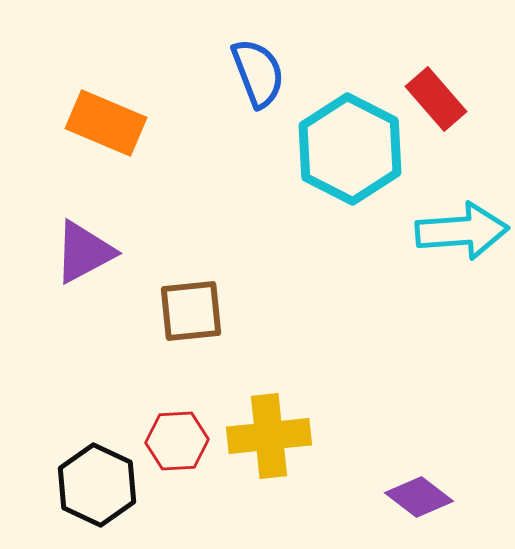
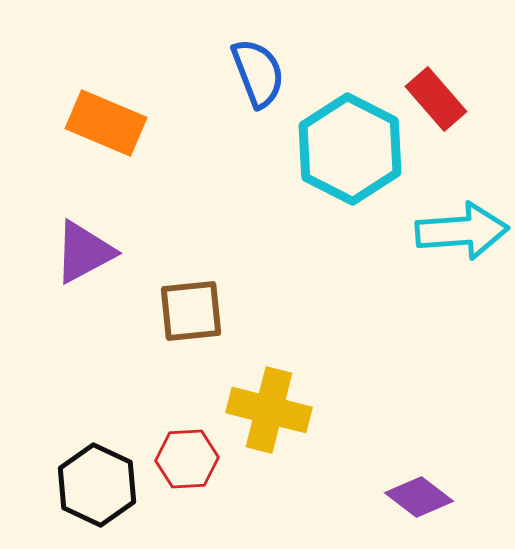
yellow cross: moved 26 px up; rotated 20 degrees clockwise
red hexagon: moved 10 px right, 18 px down
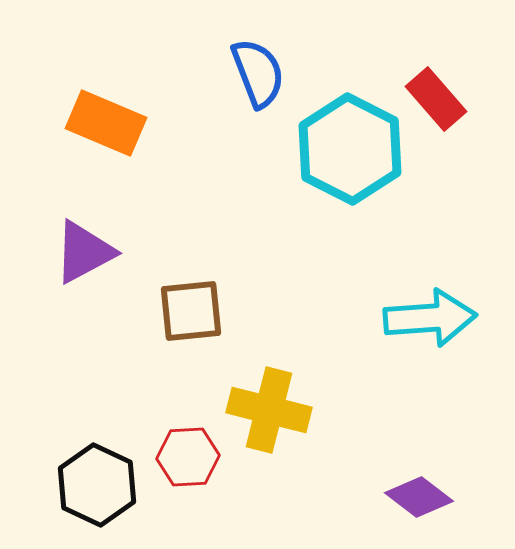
cyan arrow: moved 32 px left, 87 px down
red hexagon: moved 1 px right, 2 px up
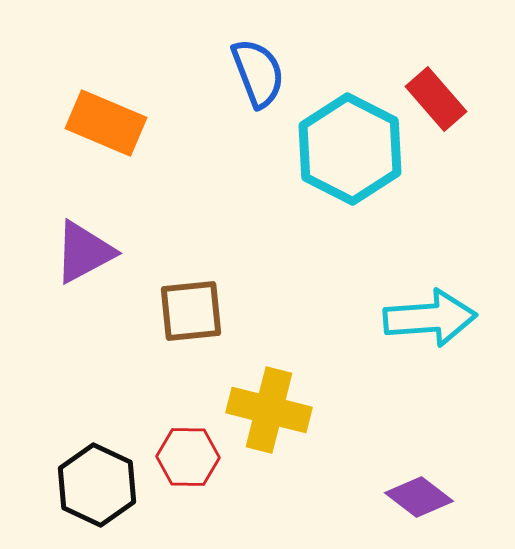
red hexagon: rotated 4 degrees clockwise
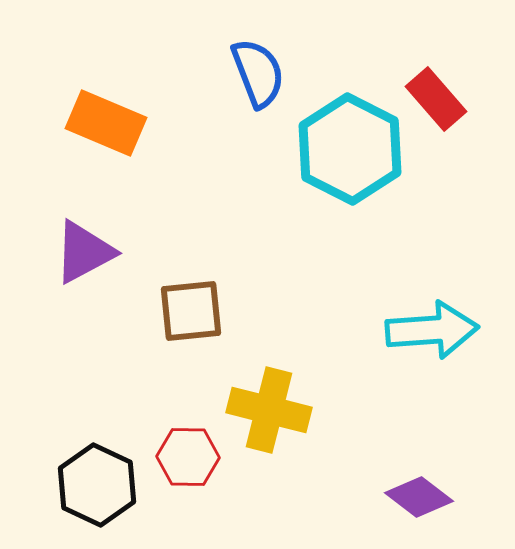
cyan arrow: moved 2 px right, 12 px down
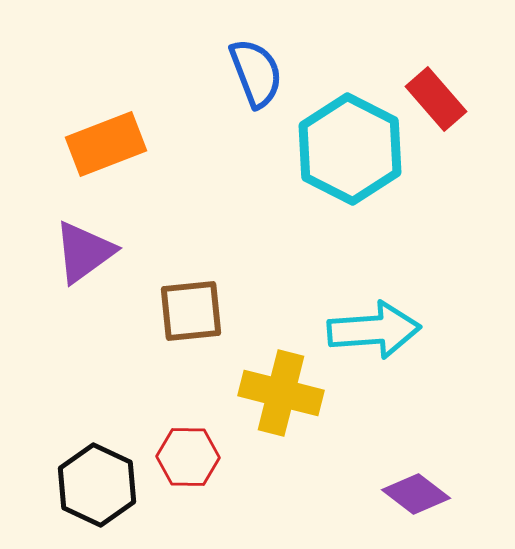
blue semicircle: moved 2 px left
orange rectangle: moved 21 px down; rotated 44 degrees counterclockwise
purple triangle: rotated 8 degrees counterclockwise
cyan arrow: moved 58 px left
yellow cross: moved 12 px right, 17 px up
purple diamond: moved 3 px left, 3 px up
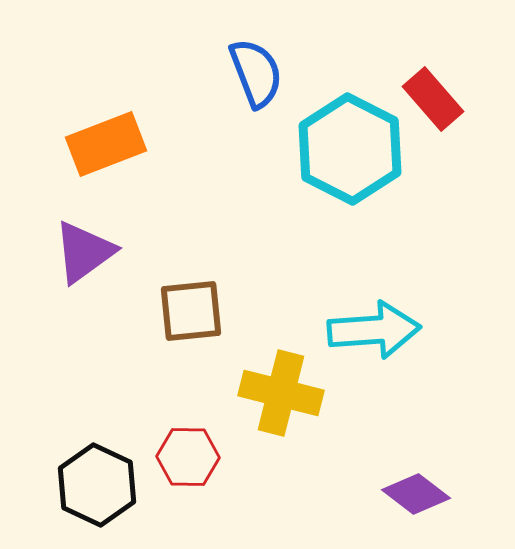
red rectangle: moved 3 px left
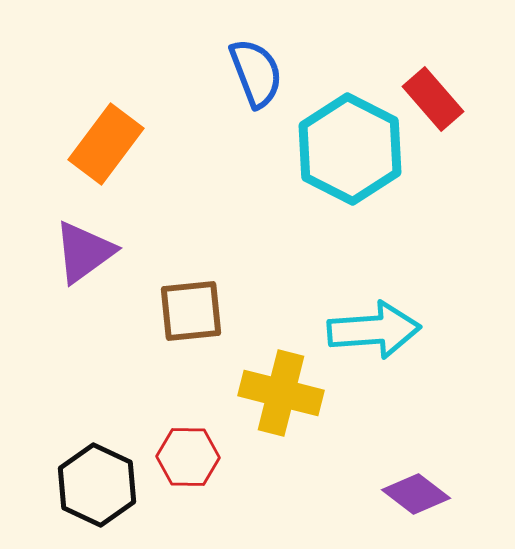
orange rectangle: rotated 32 degrees counterclockwise
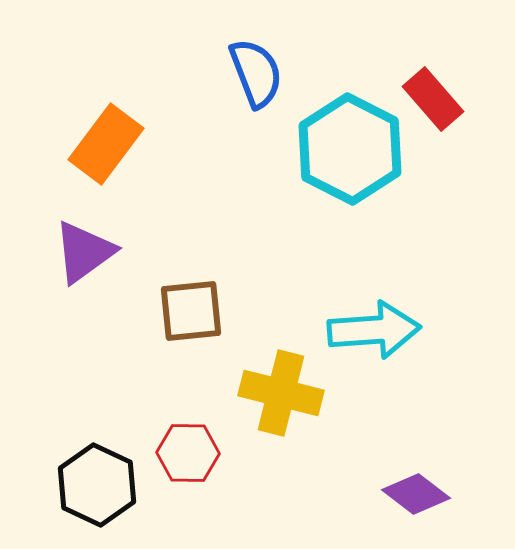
red hexagon: moved 4 px up
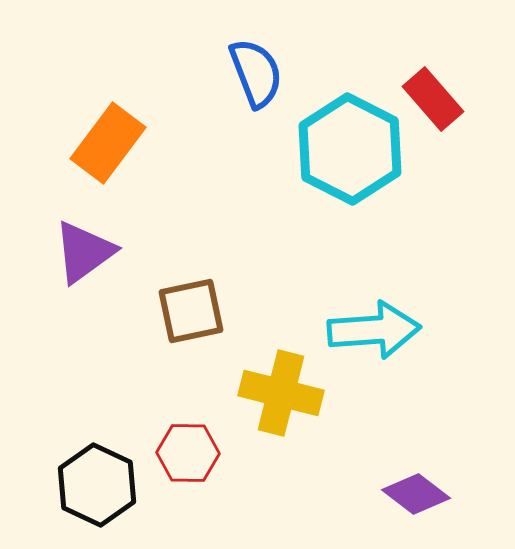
orange rectangle: moved 2 px right, 1 px up
brown square: rotated 6 degrees counterclockwise
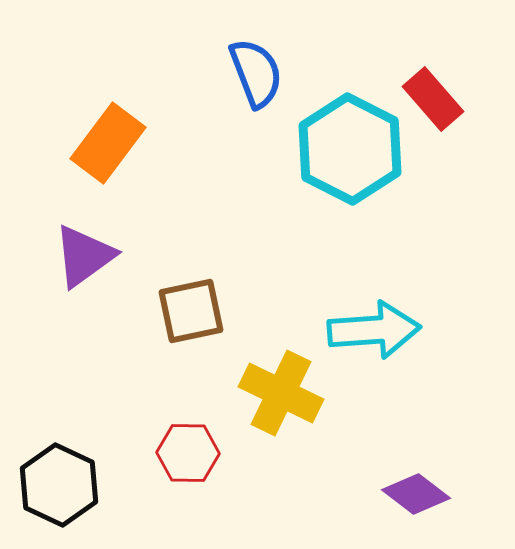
purple triangle: moved 4 px down
yellow cross: rotated 12 degrees clockwise
black hexagon: moved 38 px left
